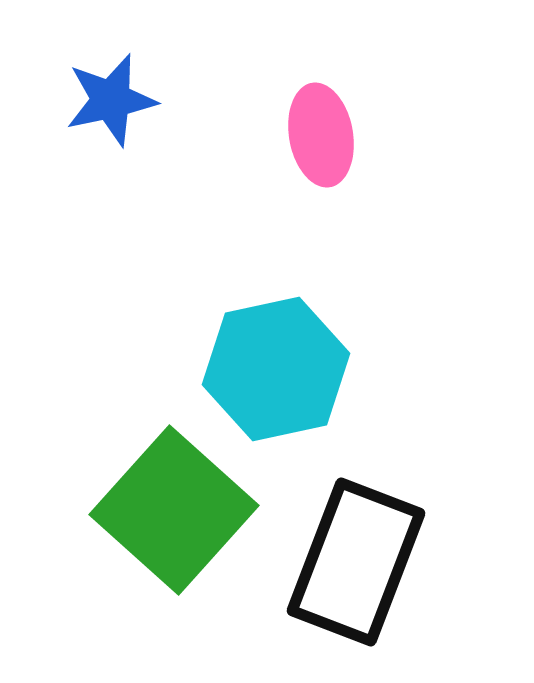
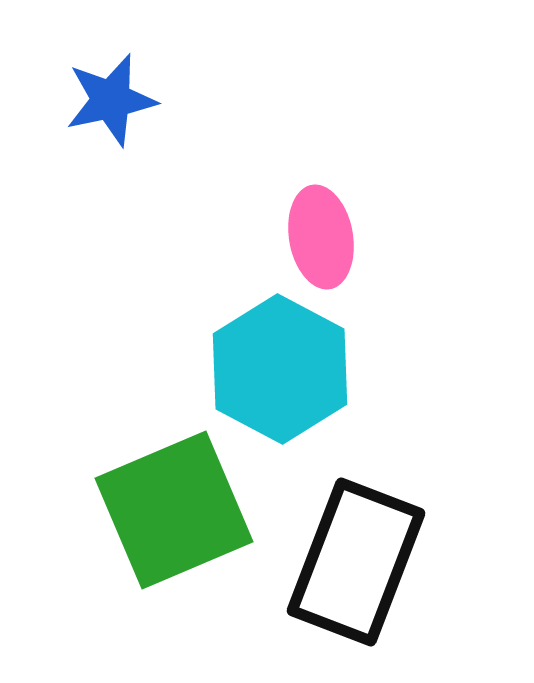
pink ellipse: moved 102 px down
cyan hexagon: moved 4 px right; rotated 20 degrees counterclockwise
green square: rotated 25 degrees clockwise
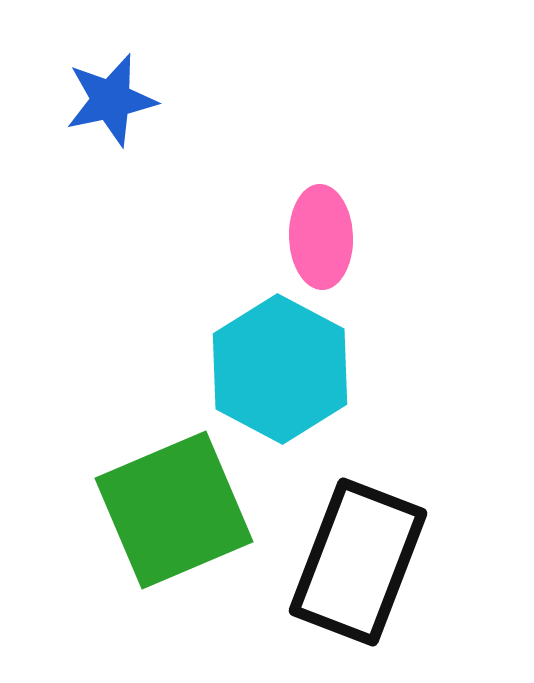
pink ellipse: rotated 8 degrees clockwise
black rectangle: moved 2 px right
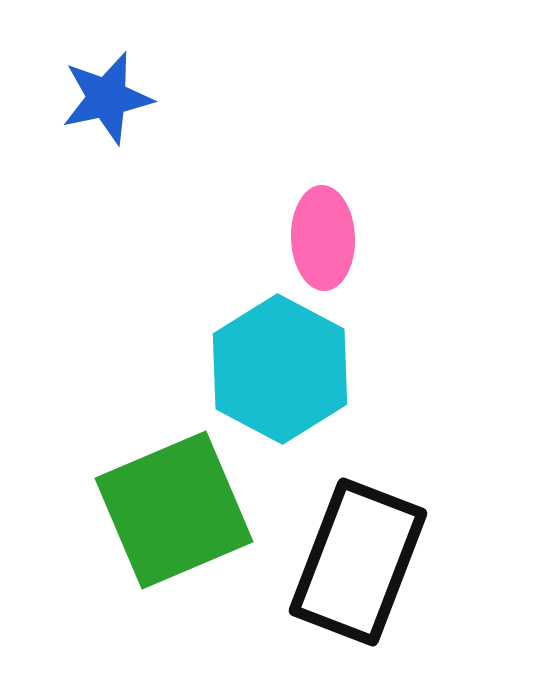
blue star: moved 4 px left, 2 px up
pink ellipse: moved 2 px right, 1 px down
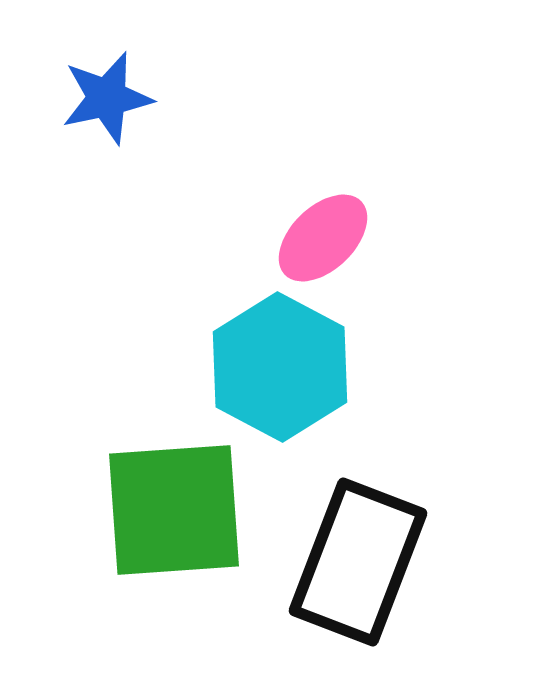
pink ellipse: rotated 48 degrees clockwise
cyan hexagon: moved 2 px up
green square: rotated 19 degrees clockwise
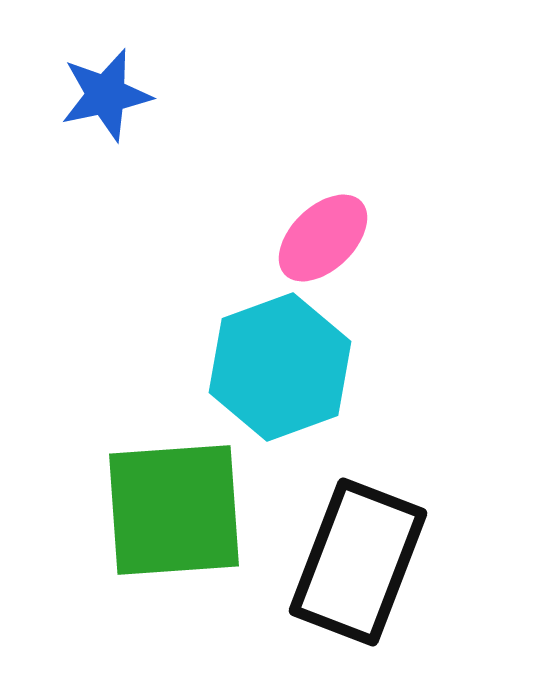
blue star: moved 1 px left, 3 px up
cyan hexagon: rotated 12 degrees clockwise
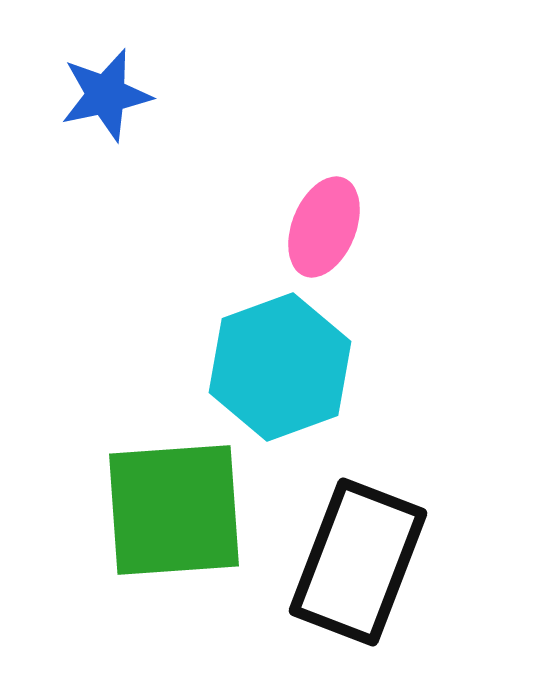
pink ellipse: moved 1 px right, 11 px up; rotated 24 degrees counterclockwise
